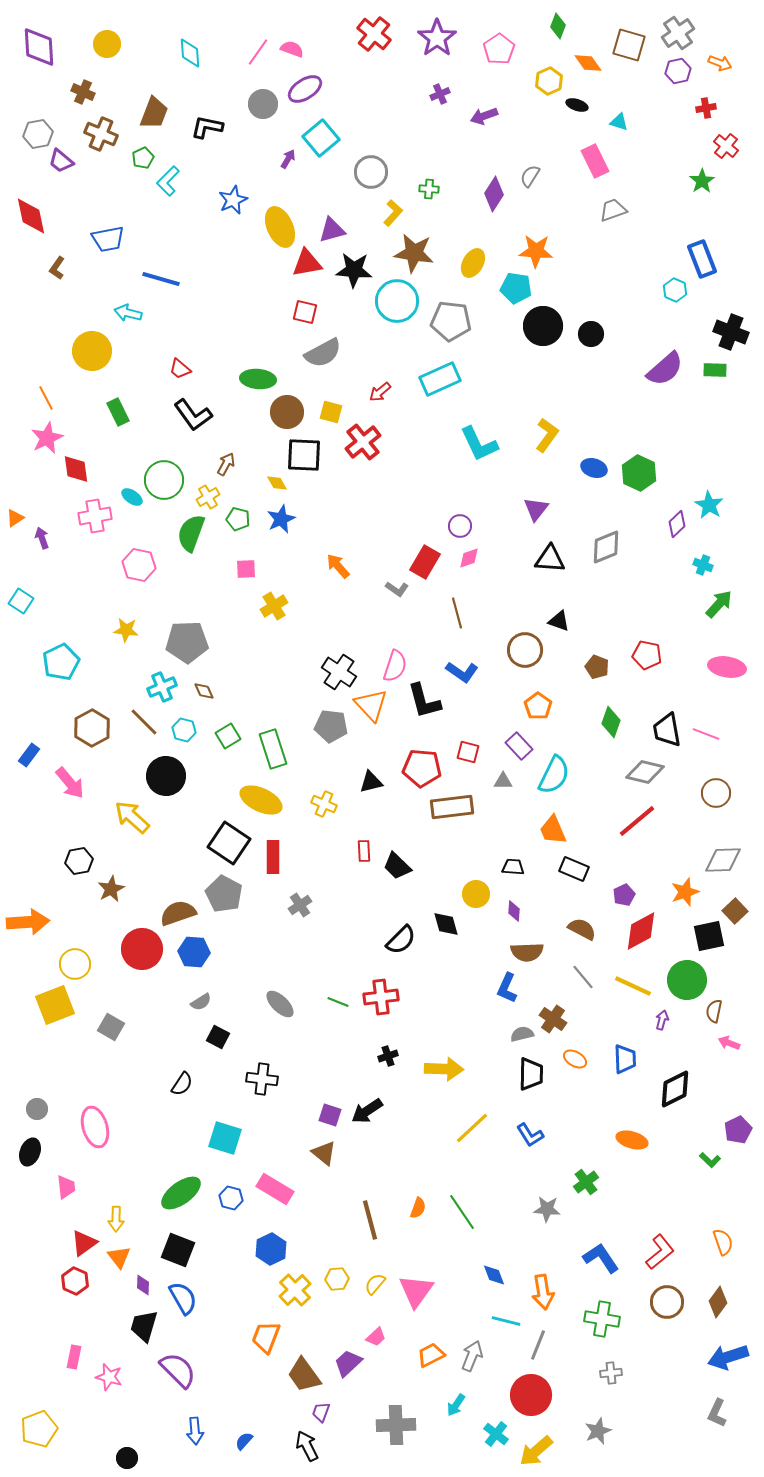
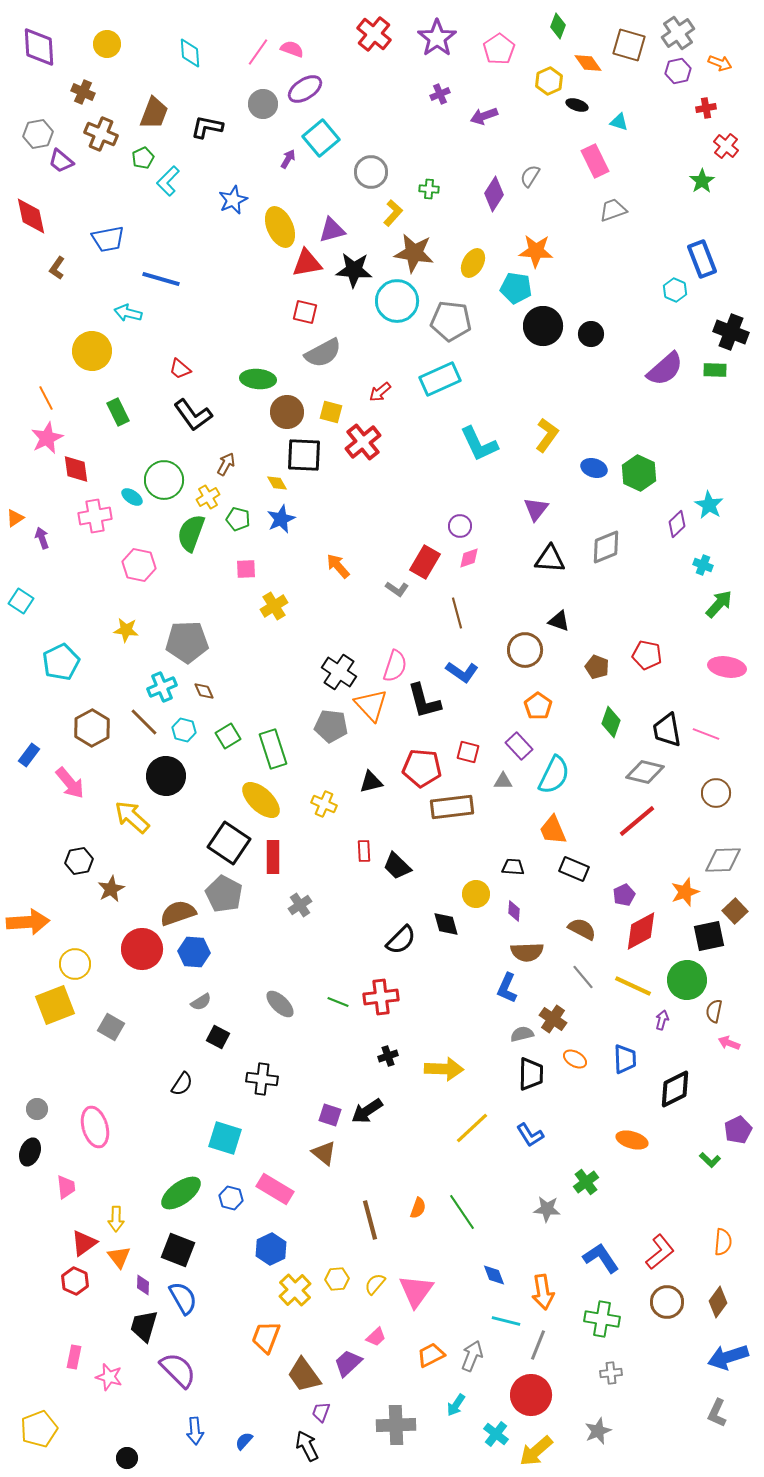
yellow ellipse at (261, 800): rotated 18 degrees clockwise
orange semicircle at (723, 1242): rotated 24 degrees clockwise
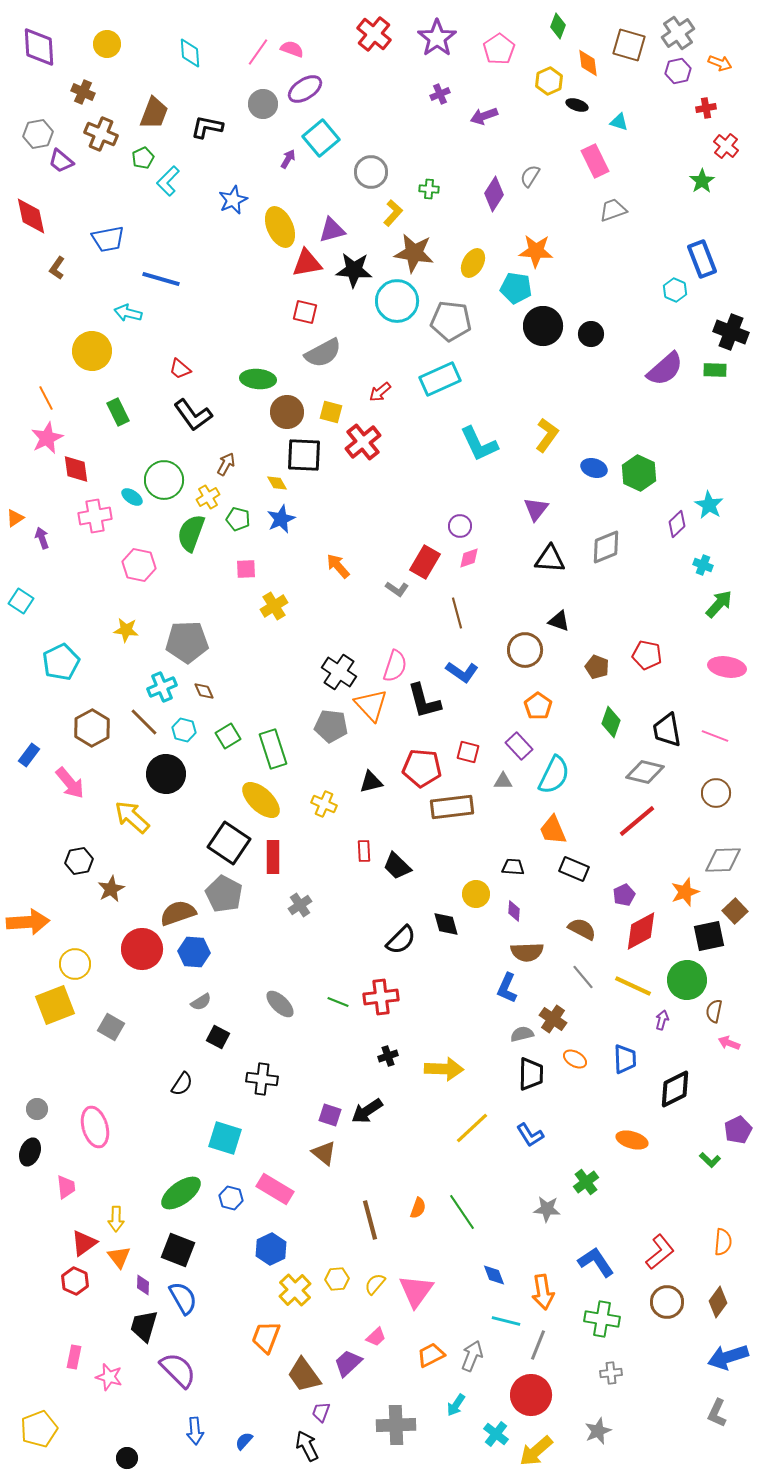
orange diamond at (588, 63): rotated 28 degrees clockwise
pink line at (706, 734): moved 9 px right, 2 px down
black circle at (166, 776): moved 2 px up
blue L-shape at (601, 1258): moved 5 px left, 4 px down
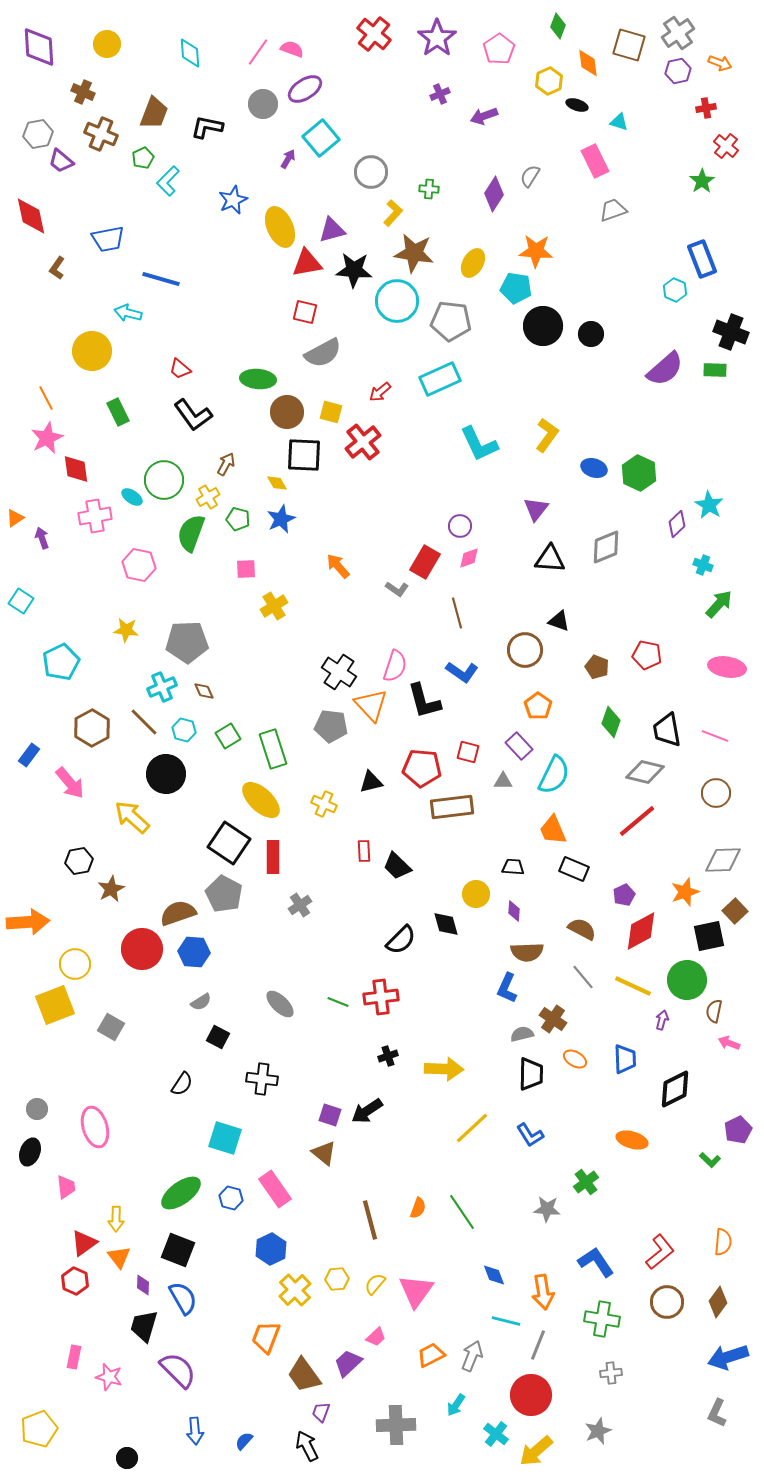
pink rectangle at (275, 1189): rotated 24 degrees clockwise
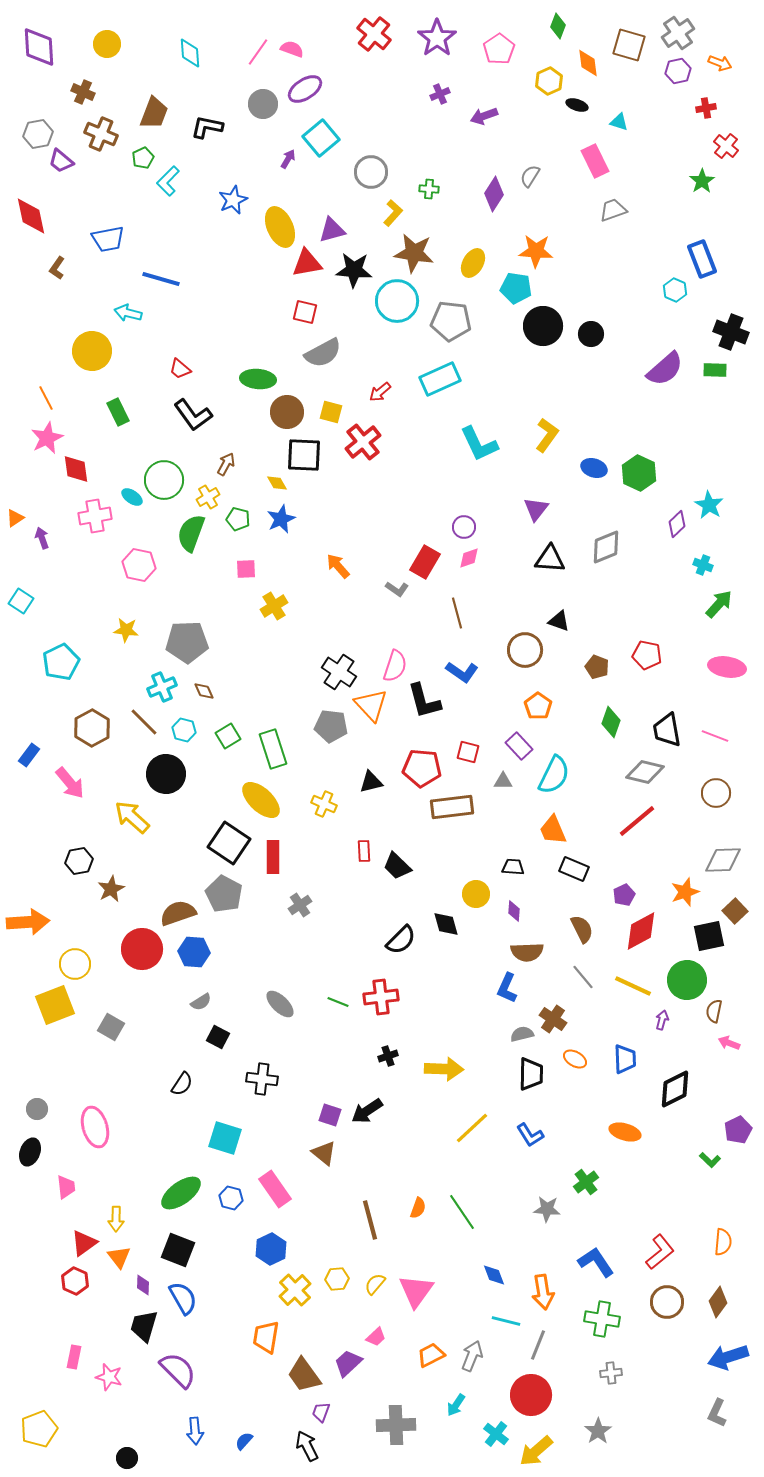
purple circle at (460, 526): moved 4 px right, 1 px down
brown semicircle at (582, 929): rotated 36 degrees clockwise
orange ellipse at (632, 1140): moved 7 px left, 8 px up
orange trapezoid at (266, 1337): rotated 12 degrees counterclockwise
gray star at (598, 1431): rotated 12 degrees counterclockwise
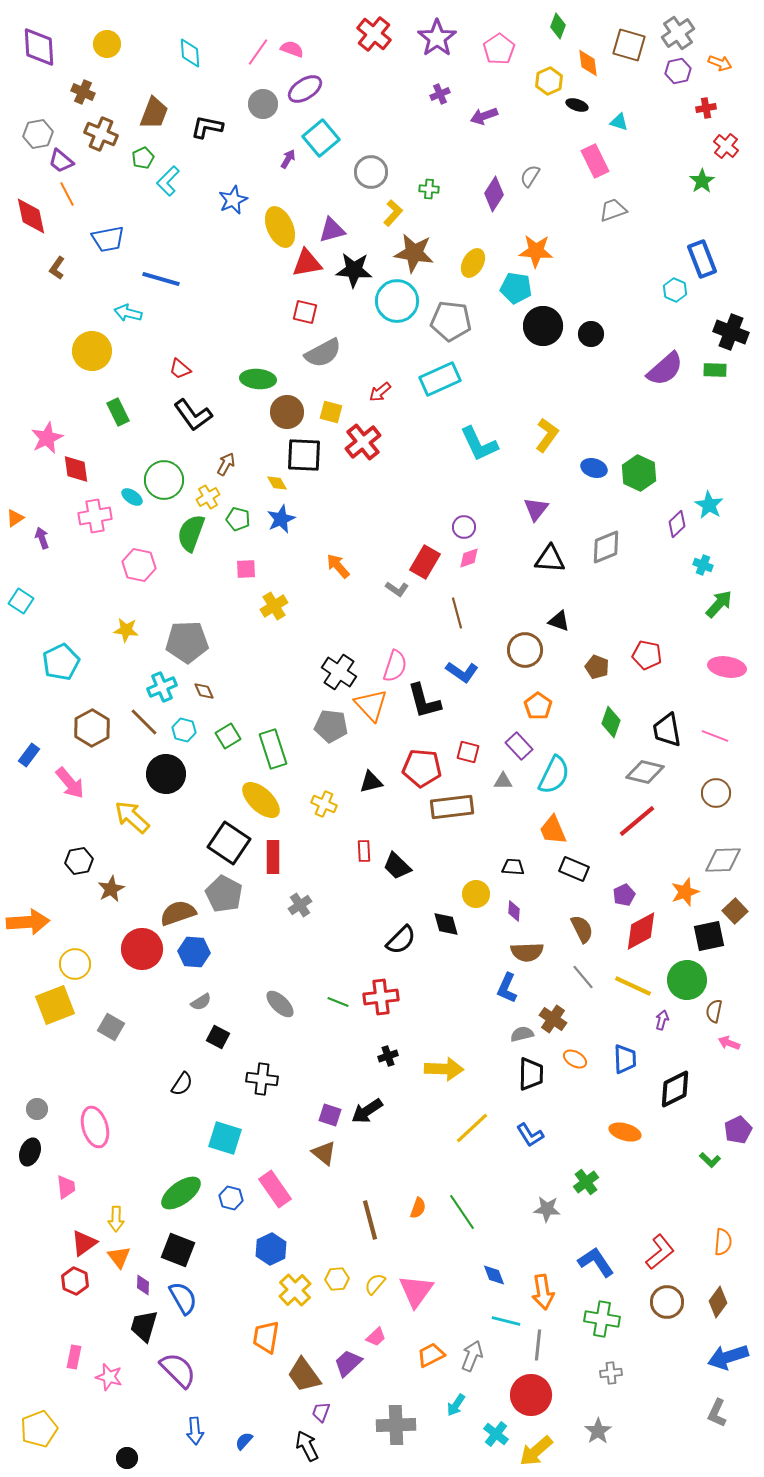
orange line at (46, 398): moved 21 px right, 204 px up
gray line at (538, 1345): rotated 16 degrees counterclockwise
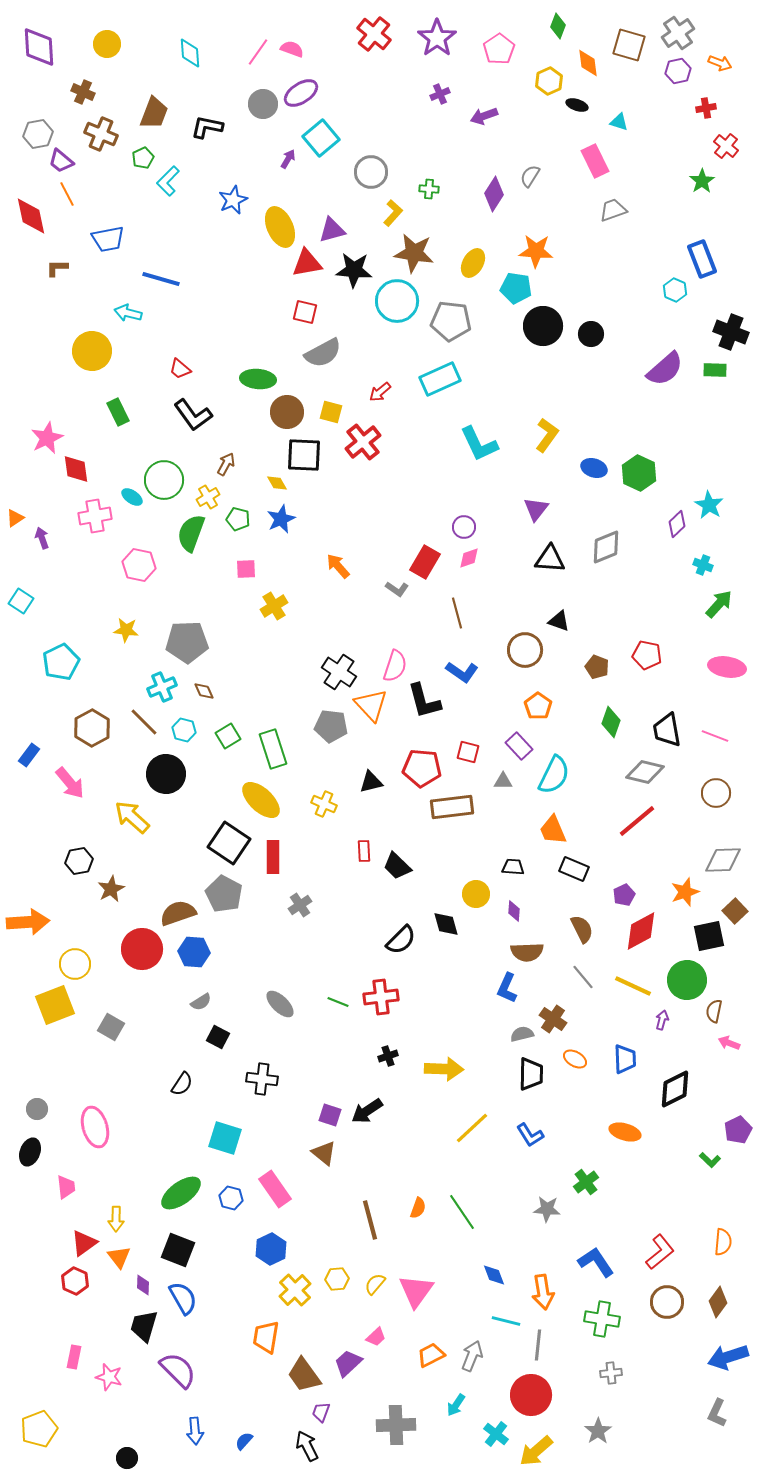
purple ellipse at (305, 89): moved 4 px left, 4 px down
brown L-shape at (57, 268): rotated 55 degrees clockwise
